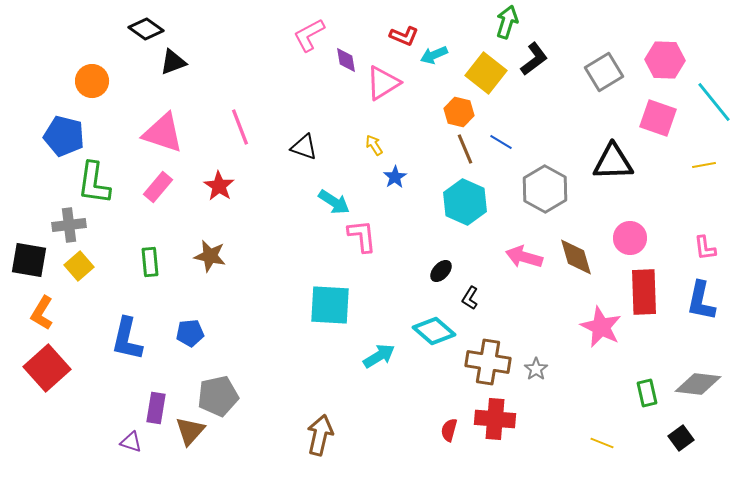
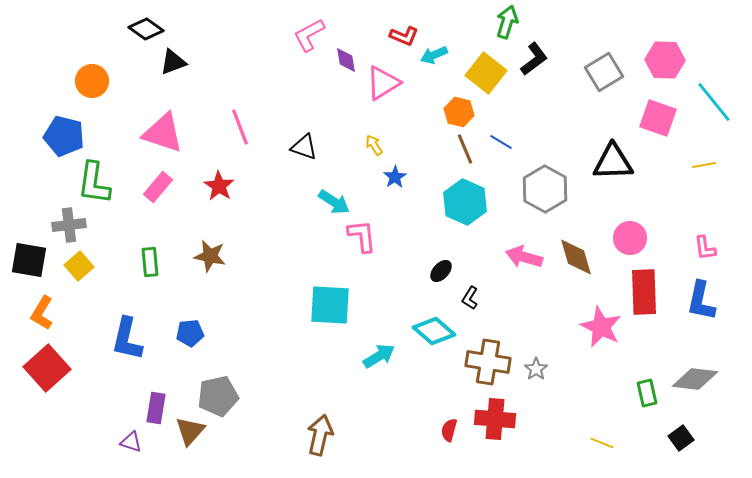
gray diamond at (698, 384): moved 3 px left, 5 px up
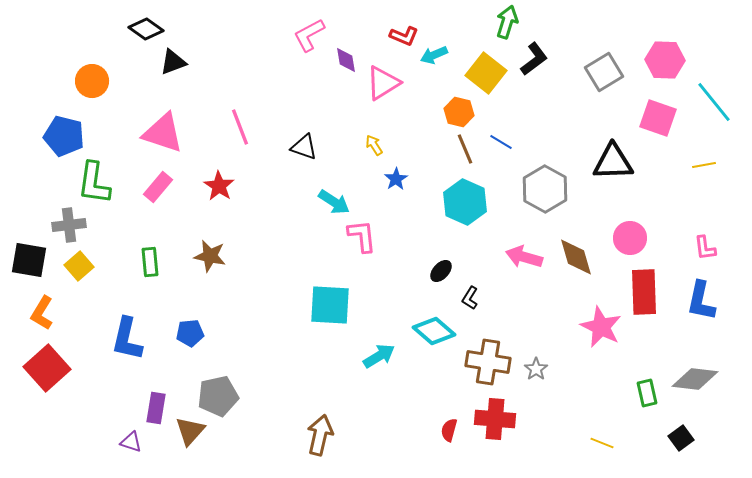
blue star at (395, 177): moved 1 px right, 2 px down
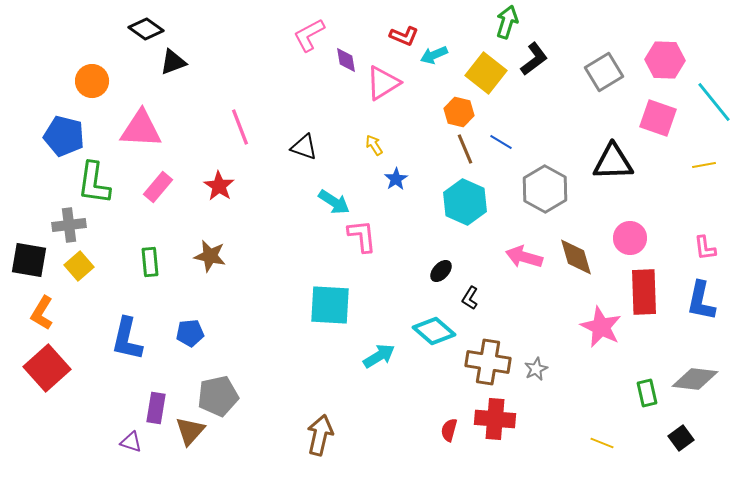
pink triangle at (163, 133): moved 22 px left, 4 px up; rotated 15 degrees counterclockwise
gray star at (536, 369): rotated 10 degrees clockwise
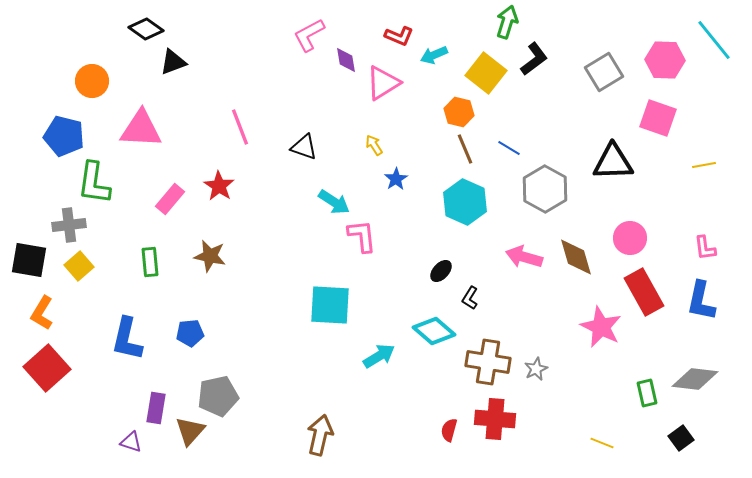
red L-shape at (404, 36): moved 5 px left
cyan line at (714, 102): moved 62 px up
blue line at (501, 142): moved 8 px right, 6 px down
pink rectangle at (158, 187): moved 12 px right, 12 px down
red rectangle at (644, 292): rotated 27 degrees counterclockwise
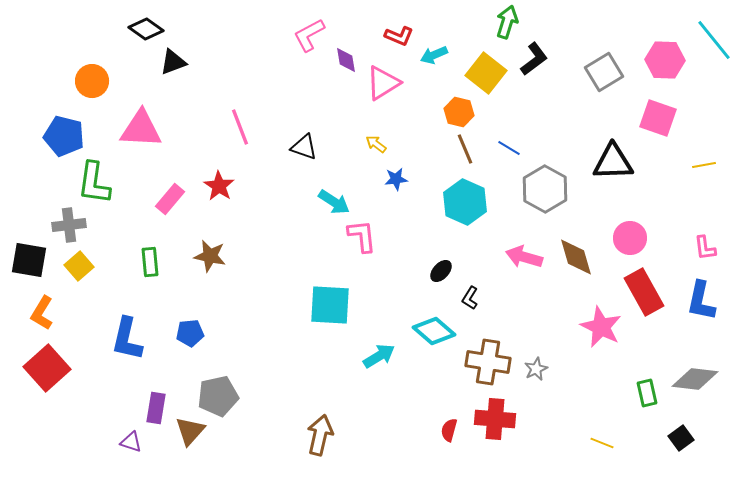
yellow arrow at (374, 145): moved 2 px right, 1 px up; rotated 20 degrees counterclockwise
blue star at (396, 179): rotated 25 degrees clockwise
